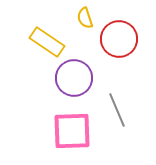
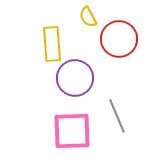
yellow semicircle: moved 3 px right, 1 px up; rotated 10 degrees counterclockwise
yellow rectangle: moved 5 px right, 2 px down; rotated 52 degrees clockwise
purple circle: moved 1 px right
gray line: moved 6 px down
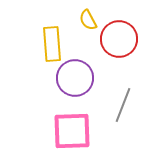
yellow semicircle: moved 3 px down
gray line: moved 6 px right, 11 px up; rotated 44 degrees clockwise
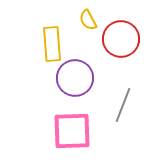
red circle: moved 2 px right
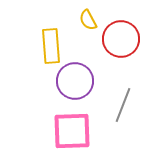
yellow rectangle: moved 1 px left, 2 px down
purple circle: moved 3 px down
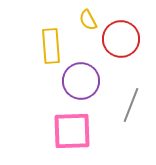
purple circle: moved 6 px right
gray line: moved 8 px right
